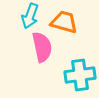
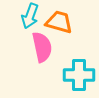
orange trapezoid: moved 5 px left
cyan cross: moved 1 px left; rotated 8 degrees clockwise
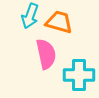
pink semicircle: moved 4 px right, 7 px down
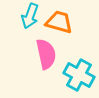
cyan cross: rotated 28 degrees clockwise
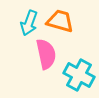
cyan arrow: moved 1 px left, 7 px down
orange trapezoid: moved 1 px right, 1 px up
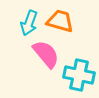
pink semicircle: rotated 28 degrees counterclockwise
cyan cross: rotated 16 degrees counterclockwise
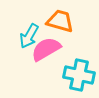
cyan arrow: moved 13 px down; rotated 10 degrees clockwise
pink semicircle: moved 5 px up; rotated 80 degrees counterclockwise
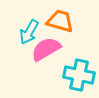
cyan arrow: moved 4 px up
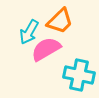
orange trapezoid: rotated 120 degrees clockwise
